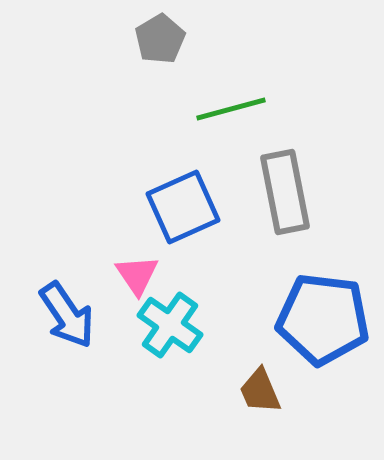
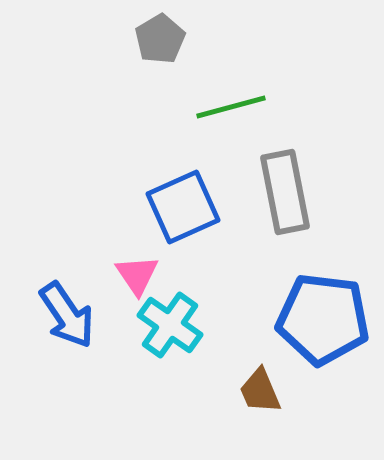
green line: moved 2 px up
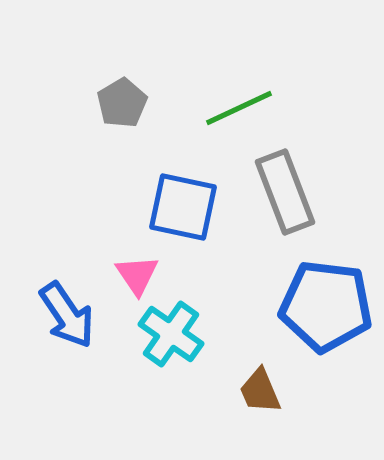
gray pentagon: moved 38 px left, 64 px down
green line: moved 8 px right, 1 px down; rotated 10 degrees counterclockwise
gray rectangle: rotated 10 degrees counterclockwise
blue square: rotated 36 degrees clockwise
blue pentagon: moved 3 px right, 13 px up
cyan cross: moved 1 px right, 9 px down
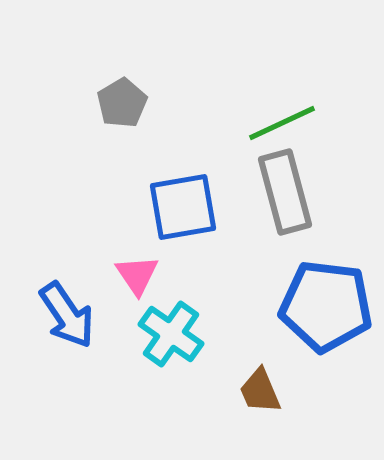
green line: moved 43 px right, 15 px down
gray rectangle: rotated 6 degrees clockwise
blue square: rotated 22 degrees counterclockwise
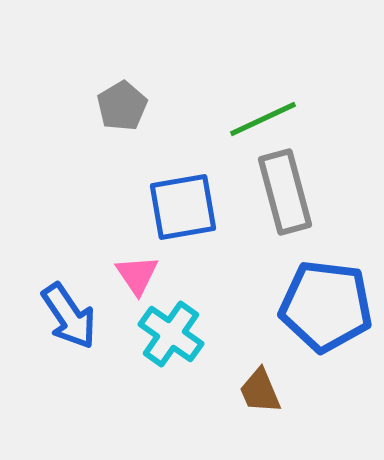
gray pentagon: moved 3 px down
green line: moved 19 px left, 4 px up
blue arrow: moved 2 px right, 1 px down
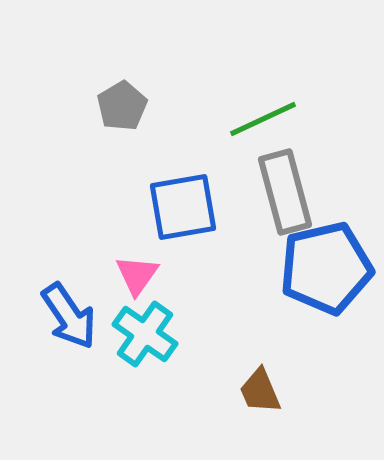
pink triangle: rotated 9 degrees clockwise
blue pentagon: moved 38 px up; rotated 20 degrees counterclockwise
cyan cross: moved 26 px left
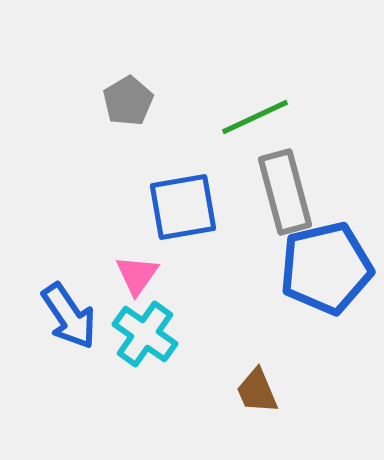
gray pentagon: moved 6 px right, 5 px up
green line: moved 8 px left, 2 px up
brown trapezoid: moved 3 px left
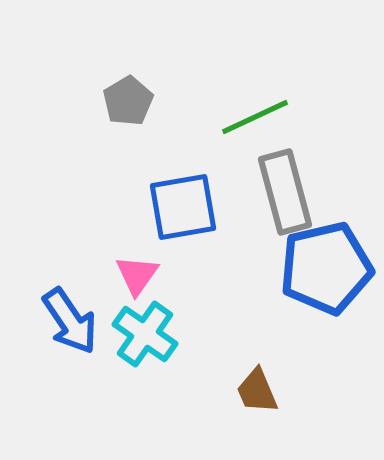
blue arrow: moved 1 px right, 5 px down
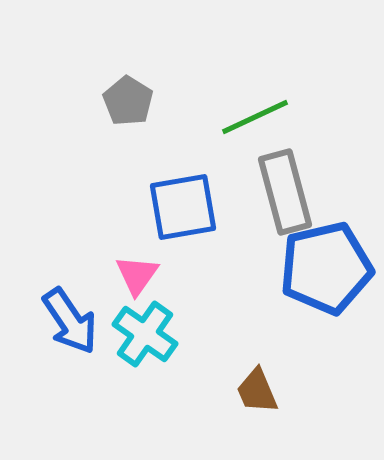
gray pentagon: rotated 9 degrees counterclockwise
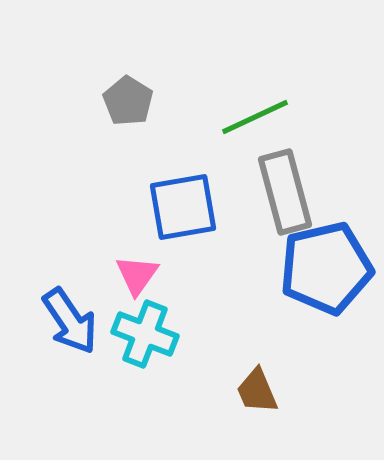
cyan cross: rotated 14 degrees counterclockwise
